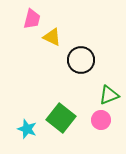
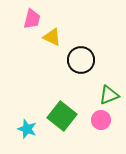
green square: moved 1 px right, 2 px up
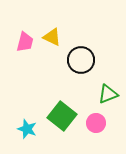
pink trapezoid: moved 7 px left, 23 px down
green triangle: moved 1 px left, 1 px up
pink circle: moved 5 px left, 3 px down
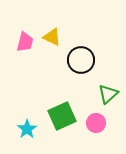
green triangle: rotated 20 degrees counterclockwise
green square: rotated 28 degrees clockwise
cyan star: rotated 18 degrees clockwise
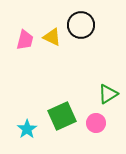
pink trapezoid: moved 2 px up
black circle: moved 35 px up
green triangle: rotated 10 degrees clockwise
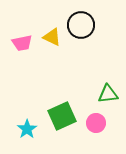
pink trapezoid: moved 3 px left, 3 px down; rotated 65 degrees clockwise
green triangle: rotated 25 degrees clockwise
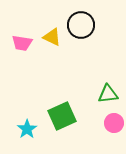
pink trapezoid: rotated 20 degrees clockwise
pink circle: moved 18 px right
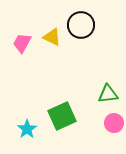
pink trapezoid: rotated 110 degrees clockwise
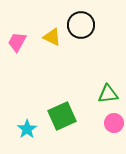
pink trapezoid: moved 5 px left, 1 px up
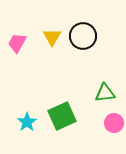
black circle: moved 2 px right, 11 px down
yellow triangle: rotated 36 degrees clockwise
pink trapezoid: moved 1 px down
green triangle: moved 3 px left, 1 px up
cyan star: moved 7 px up
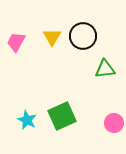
pink trapezoid: moved 1 px left, 1 px up
green triangle: moved 24 px up
cyan star: moved 2 px up; rotated 12 degrees counterclockwise
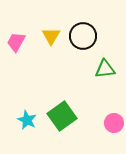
yellow triangle: moved 1 px left, 1 px up
green square: rotated 12 degrees counterclockwise
